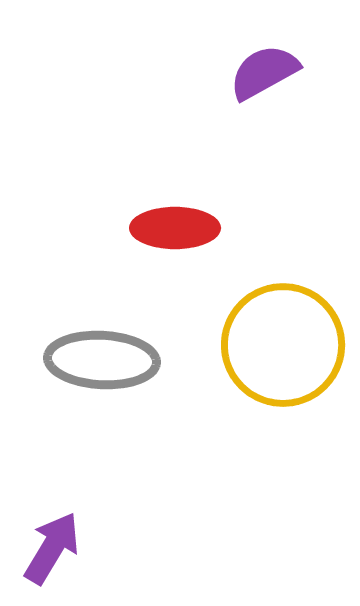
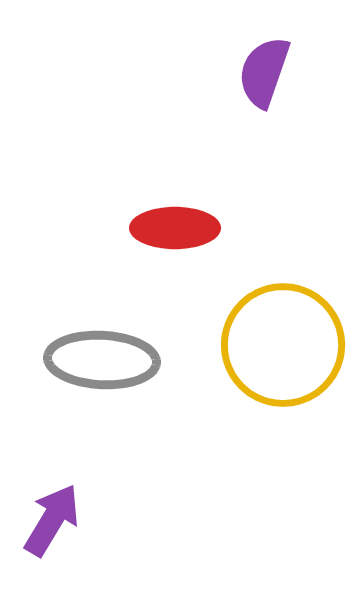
purple semicircle: rotated 42 degrees counterclockwise
purple arrow: moved 28 px up
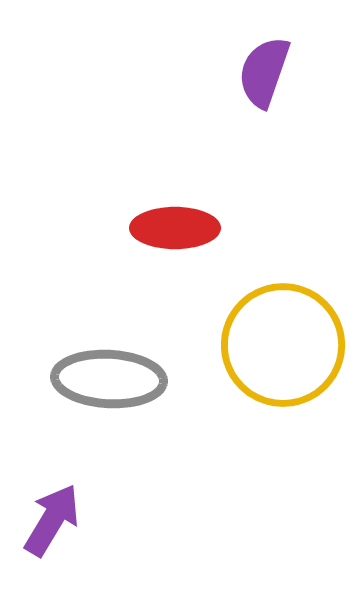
gray ellipse: moved 7 px right, 19 px down
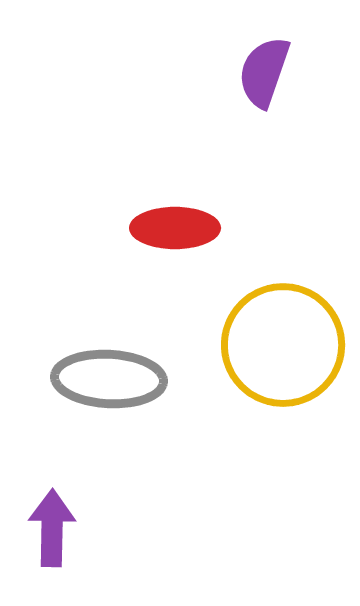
purple arrow: moved 8 px down; rotated 30 degrees counterclockwise
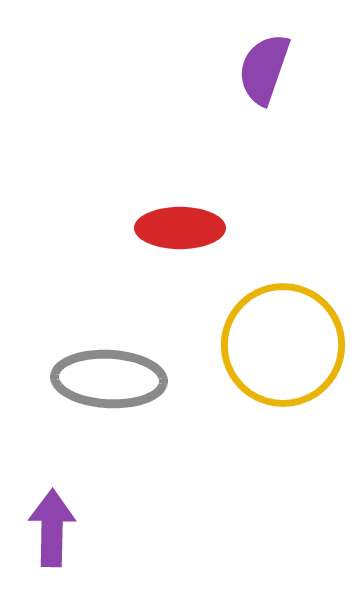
purple semicircle: moved 3 px up
red ellipse: moved 5 px right
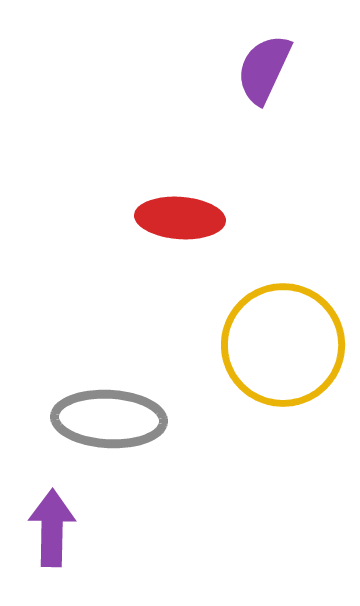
purple semicircle: rotated 6 degrees clockwise
red ellipse: moved 10 px up; rotated 4 degrees clockwise
gray ellipse: moved 40 px down
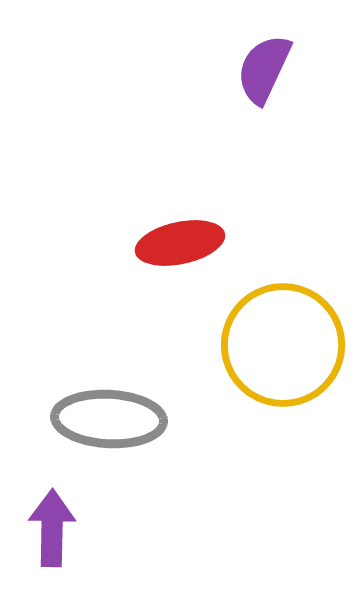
red ellipse: moved 25 px down; rotated 16 degrees counterclockwise
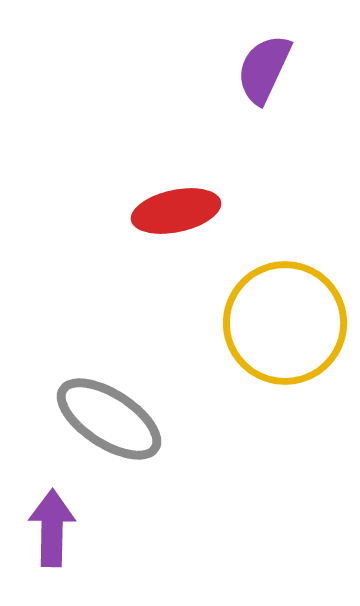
red ellipse: moved 4 px left, 32 px up
yellow circle: moved 2 px right, 22 px up
gray ellipse: rotated 30 degrees clockwise
